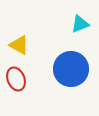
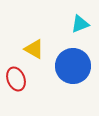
yellow triangle: moved 15 px right, 4 px down
blue circle: moved 2 px right, 3 px up
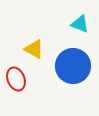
cyan triangle: rotated 42 degrees clockwise
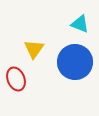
yellow triangle: rotated 35 degrees clockwise
blue circle: moved 2 px right, 4 px up
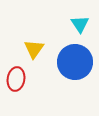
cyan triangle: rotated 36 degrees clockwise
red ellipse: rotated 30 degrees clockwise
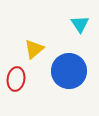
yellow triangle: rotated 15 degrees clockwise
blue circle: moved 6 px left, 9 px down
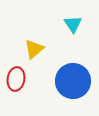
cyan triangle: moved 7 px left
blue circle: moved 4 px right, 10 px down
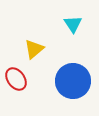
red ellipse: rotated 45 degrees counterclockwise
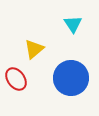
blue circle: moved 2 px left, 3 px up
